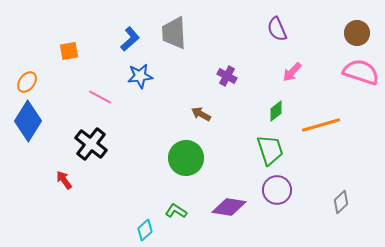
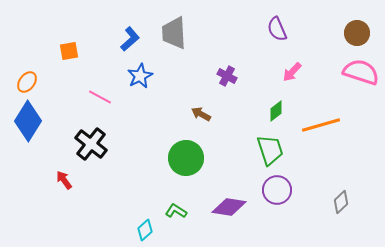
blue star: rotated 20 degrees counterclockwise
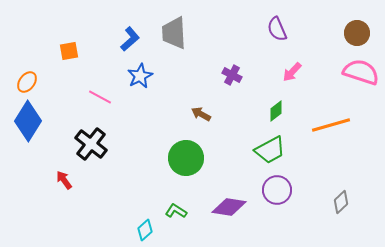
purple cross: moved 5 px right, 1 px up
orange line: moved 10 px right
green trapezoid: rotated 80 degrees clockwise
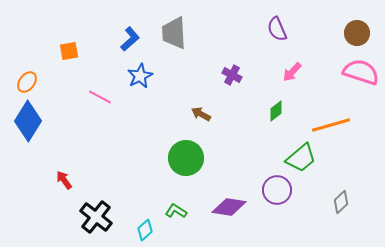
black cross: moved 5 px right, 73 px down
green trapezoid: moved 31 px right, 8 px down; rotated 12 degrees counterclockwise
